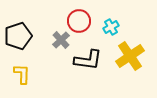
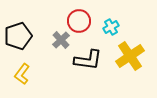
yellow L-shape: rotated 145 degrees counterclockwise
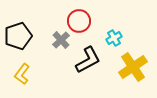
cyan cross: moved 3 px right, 11 px down
yellow cross: moved 3 px right, 11 px down
black L-shape: rotated 36 degrees counterclockwise
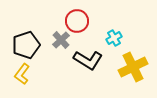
red circle: moved 2 px left
black pentagon: moved 8 px right, 9 px down
black L-shape: rotated 60 degrees clockwise
yellow cross: rotated 8 degrees clockwise
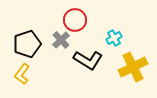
red circle: moved 2 px left, 1 px up
black pentagon: moved 1 px right, 1 px up
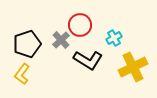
red circle: moved 5 px right, 5 px down
